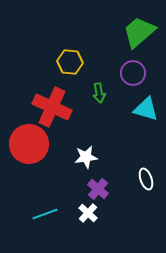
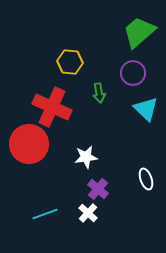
cyan triangle: rotated 28 degrees clockwise
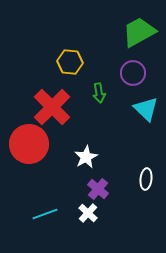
green trapezoid: rotated 12 degrees clockwise
red cross: rotated 21 degrees clockwise
white star: rotated 20 degrees counterclockwise
white ellipse: rotated 25 degrees clockwise
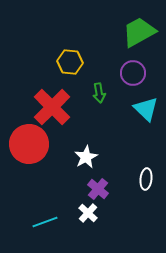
cyan line: moved 8 px down
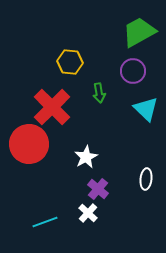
purple circle: moved 2 px up
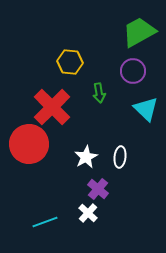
white ellipse: moved 26 px left, 22 px up
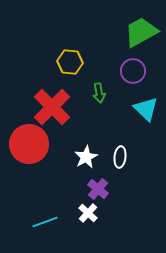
green trapezoid: moved 2 px right
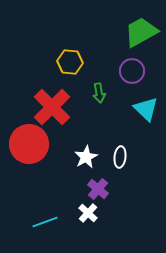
purple circle: moved 1 px left
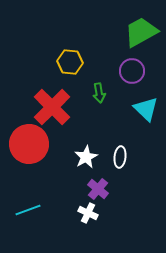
white cross: rotated 18 degrees counterclockwise
cyan line: moved 17 px left, 12 px up
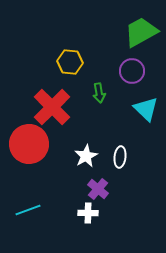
white star: moved 1 px up
white cross: rotated 24 degrees counterclockwise
